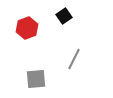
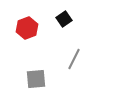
black square: moved 3 px down
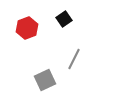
gray square: moved 9 px right, 1 px down; rotated 20 degrees counterclockwise
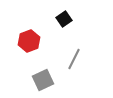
red hexagon: moved 2 px right, 13 px down
gray square: moved 2 px left
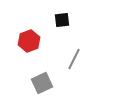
black square: moved 2 px left, 1 px down; rotated 28 degrees clockwise
gray square: moved 1 px left, 3 px down
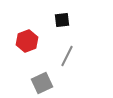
red hexagon: moved 2 px left
gray line: moved 7 px left, 3 px up
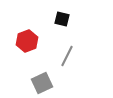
black square: moved 1 px up; rotated 21 degrees clockwise
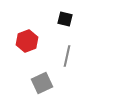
black square: moved 3 px right
gray line: rotated 15 degrees counterclockwise
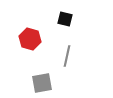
red hexagon: moved 3 px right, 2 px up; rotated 25 degrees counterclockwise
gray square: rotated 15 degrees clockwise
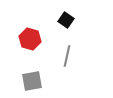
black square: moved 1 px right, 1 px down; rotated 21 degrees clockwise
gray square: moved 10 px left, 2 px up
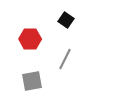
red hexagon: rotated 15 degrees counterclockwise
gray line: moved 2 px left, 3 px down; rotated 15 degrees clockwise
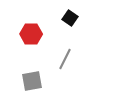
black square: moved 4 px right, 2 px up
red hexagon: moved 1 px right, 5 px up
